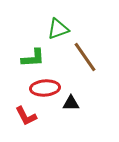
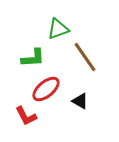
red ellipse: moved 1 px right, 1 px down; rotated 36 degrees counterclockwise
black triangle: moved 9 px right, 2 px up; rotated 30 degrees clockwise
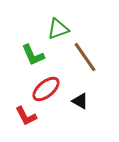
green L-shape: moved 3 px up; rotated 70 degrees clockwise
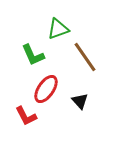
red ellipse: rotated 16 degrees counterclockwise
black triangle: rotated 18 degrees clockwise
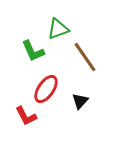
green L-shape: moved 4 px up
black triangle: rotated 24 degrees clockwise
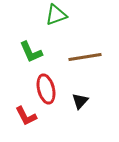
green triangle: moved 2 px left, 14 px up
green L-shape: moved 2 px left, 1 px down
brown line: rotated 64 degrees counterclockwise
red ellipse: rotated 48 degrees counterclockwise
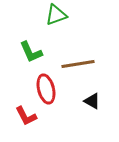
brown line: moved 7 px left, 7 px down
black triangle: moved 12 px right; rotated 42 degrees counterclockwise
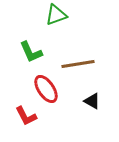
red ellipse: rotated 20 degrees counterclockwise
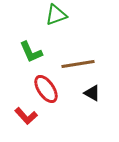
black triangle: moved 8 px up
red L-shape: rotated 15 degrees counterclockwise
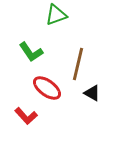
green L-shape: rotated 10 degrees counterclockwise
brown line: rotated 68 degrees counterclockwise
red ellipse: moved 1 px right, 1 px up; rotated 20 degrees counterclockwise
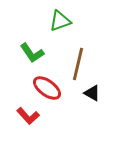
green triangle: moved 4 px right, 6 px down
green L-shape: moved 1 px right, 1 px down
red L-shape: moved 2 px right
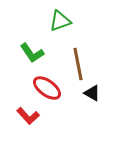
brown line: rotated 24 degrees counterclockwise
